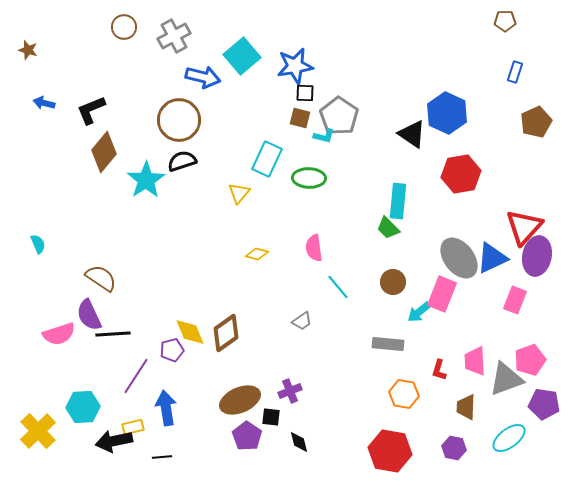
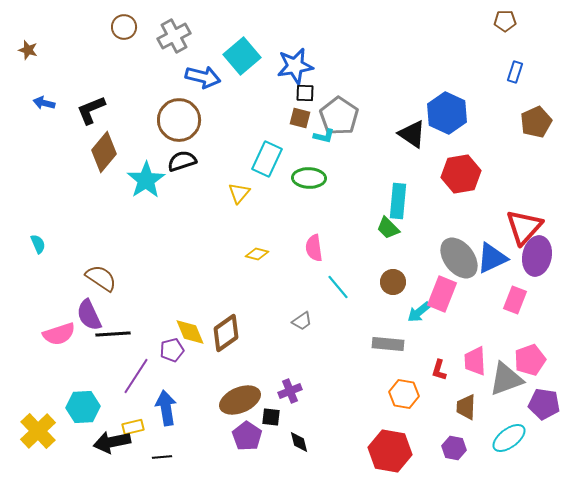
black arrow at (114, 441): moved 2 px left, 1 px down
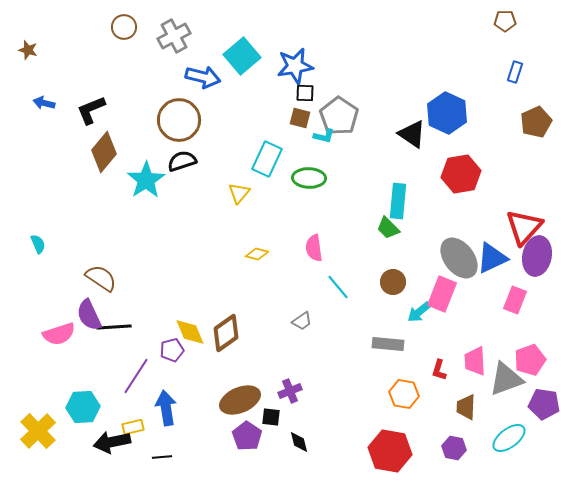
black line at (113, 334): moved 1 px right, 7 px up
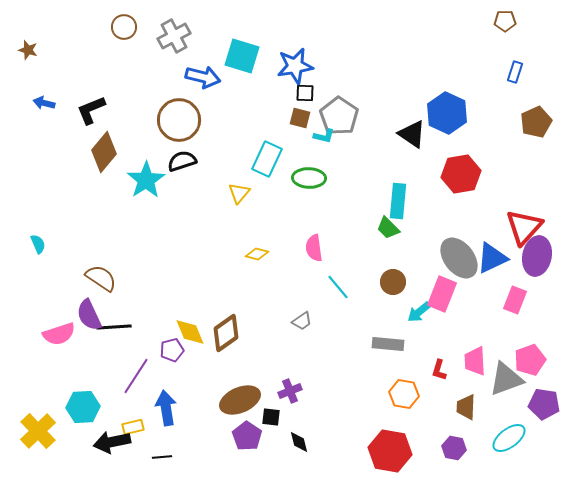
cyan square at (242, 56): rotated 33 degrees counterclockwise
